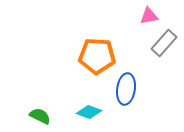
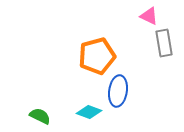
pink triangle: rotated 36 degrees clockwise
gray rectangle: rotated 52 degrees counterclockwise
orange pentagon: rotated 18 degrees counterclockwise
blue ellipse: moved 8 px left, 2 px down
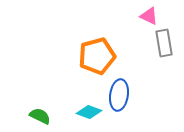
blue ellipse: moved 1 px right, 4 px down
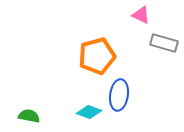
pink triangle: moved 8 px left, 1 px up
gray rectangle: rotated 64 degrees counterclockwise
green semicircle: moved 11 px left; rotated 15 degrees counterclockwise
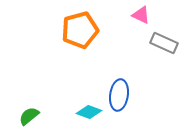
gray rectangle: rotated 8 degrees clockwise
orange pentagon: moved 17 px left, 26 px up
green semicircle: rotated 50 degrees counterclockwise
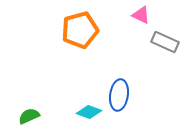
gray rectangle: moved 1 px right, 1 px up
green semicircle: rotated 15 degrees clockwise
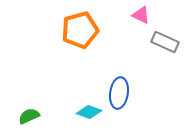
blue ellipse: moved 2 px up
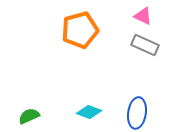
pink triangle: moved 2 px right, 1 px down
gray rectangle: moved 20 px left, 3 px down
blue ellipse: moved 18 px right, 20 px down
